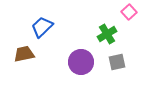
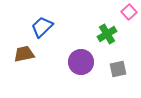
gray square: moved 1 px right, 7 px down
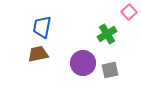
blue trapezoid: rotated 35 degrees counterclockwise
brown trapezoid: moved 14 px right
purple circle: moved 2 px right, 1 px down
gray square: moved 8 px left, 1 px down
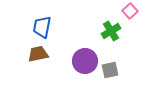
pink square: moved 1 px right, 1 px up
green cross: moved 4 px right, 3 px up
purple circle: moved 2 px right, 2 px up
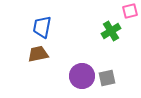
pink square: rotated 28 degrees clockwise
purple circle: moved 3 px left, 15 px down
gray square: moved 3 px left, 8 px down
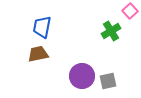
pink square: rotated 28 degrees counterclockwise
gray square: moved 1 px right, 3 px down
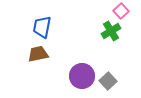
pink square: moved 9 px left
gray square: rotated 30 degrees counterclockwise
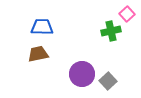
pink square: moved 6 px right, 3 px down
blue trapezoid: rotated 80 degrees clockwise
green cross: rotated 18 degrees clockwise
purple circle: moved 2 px up
